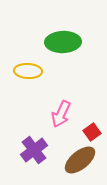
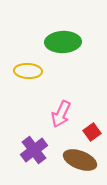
brown ellipse: rotated 60 degrees clockwise
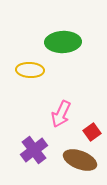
yellow ellipse: moved 2 px right, 1 px up
